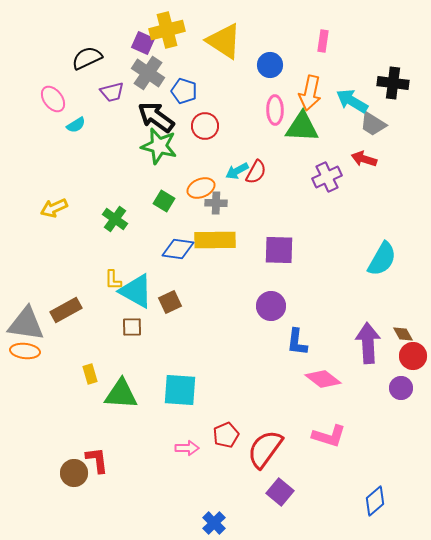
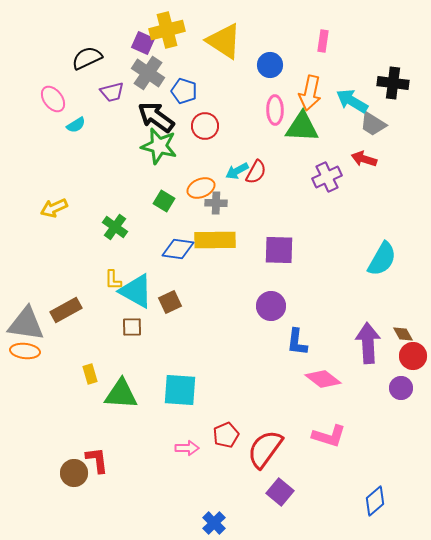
green cross at (115, 219): moved 8 px down
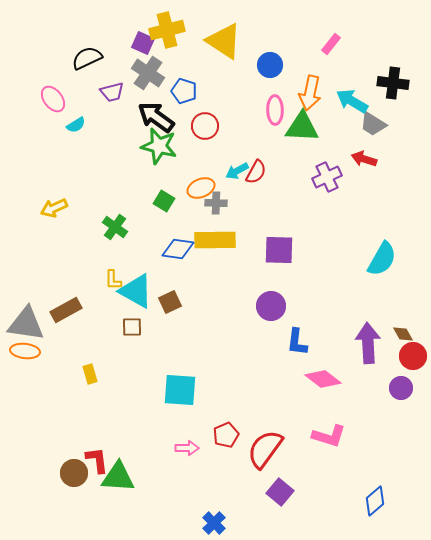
pink rectangle at (323, 41): moved 8 px right, 3 px down; rotated 30 degrees clockwise
green triangle at (121, 394): moved 3 px left, 83 px down
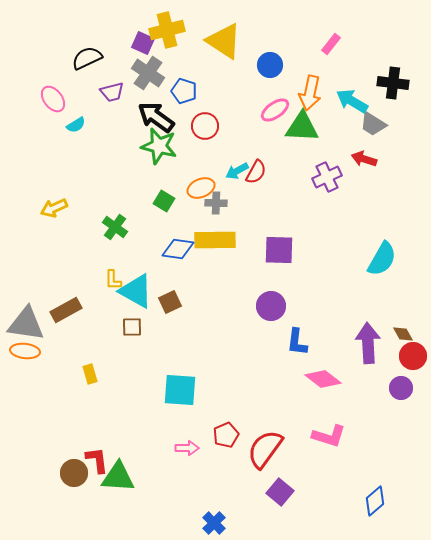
pink ellipse at (275, 110): rotated 56 degrees clockwise
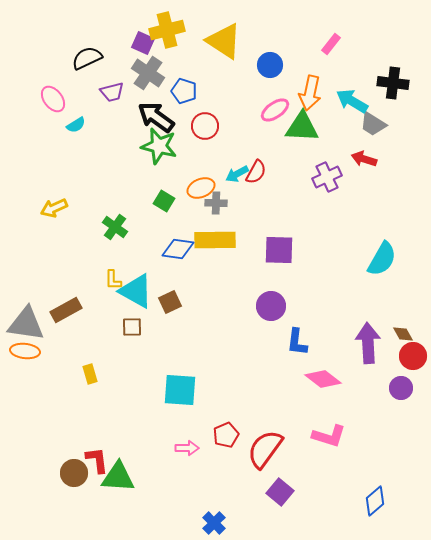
cyan arrow at (237, 171): moved 3 px down
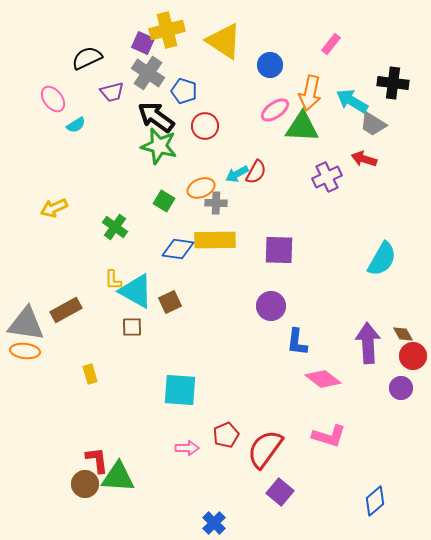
brown circle at (74, 473): moved 11 px right, 11 px down
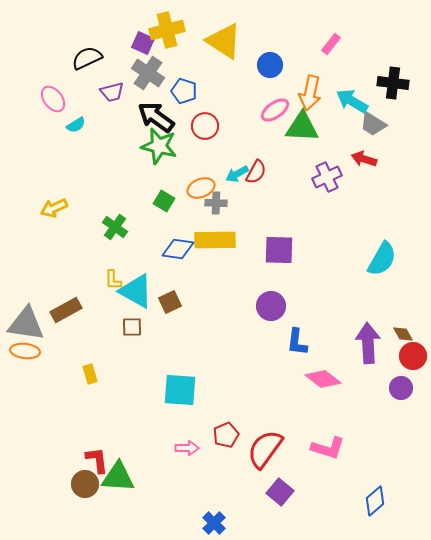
pink L-shape at (329, 436): moved 1 px left, 12 px down
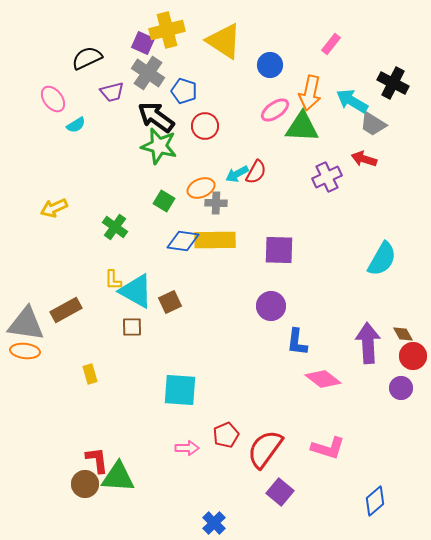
black cross at (393, 83): rotated 20 degrees clockwise
blue diamond at (178, 249): moved 5 px right, 8 px up
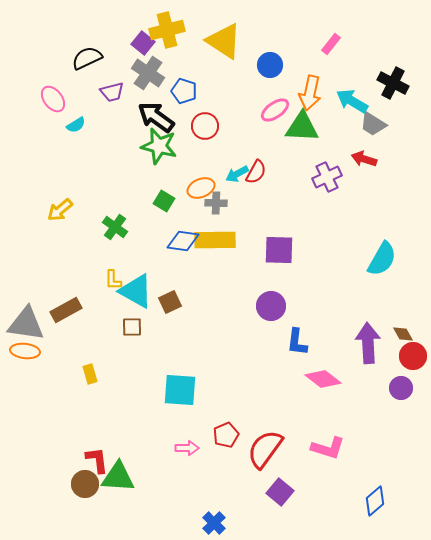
purple square at (143, 43): rotated 15 degrees clockwise
yellow arrow at (54, 208): moved 6 px right, 2 px down; rotated 16 degrees counterclockwise
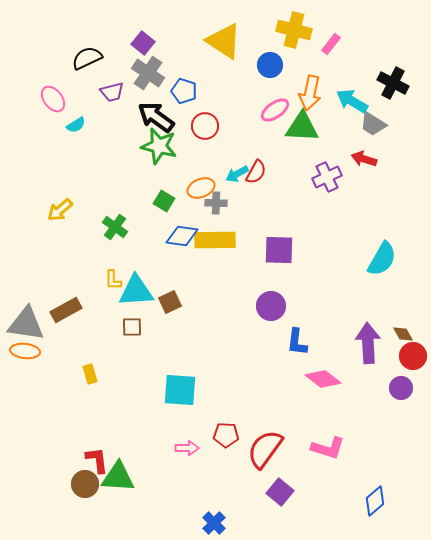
yellow cross at (167, 30): moved 127 px right; rotated 28 degrees clockwise
blue diamond at (183, 241): moved 1 px left, 5 px up
cyan triangle at (136, 291): rotated 33 degrees counterclockwise
red pentagon at (226, 435): rotated 25 degrees clockwise
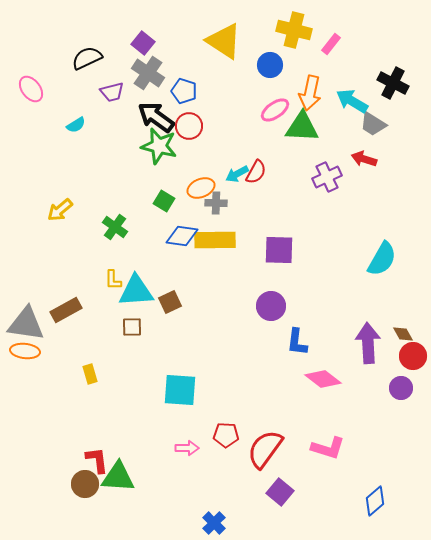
pink ellipse at (53, 99): moved 22 px left, 10 px up
red circle at (205, 126): moved 16 px left
